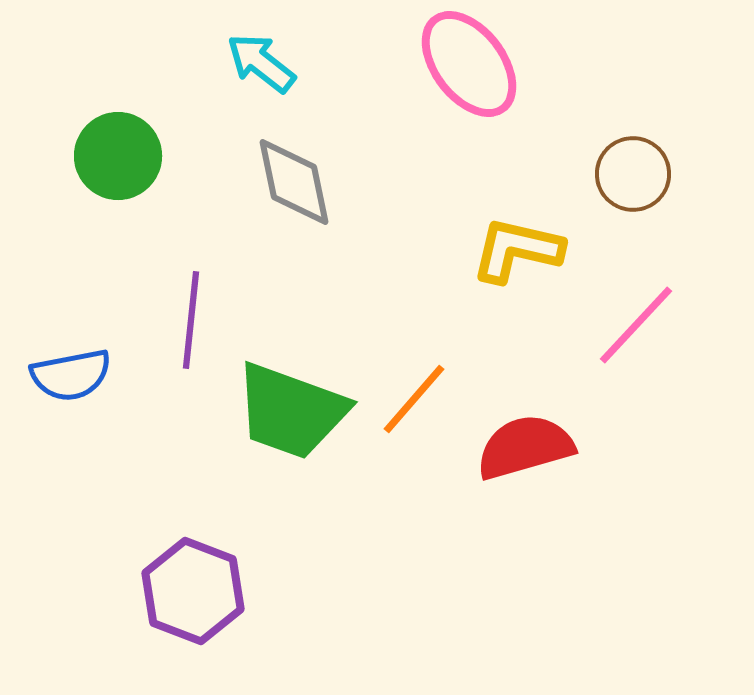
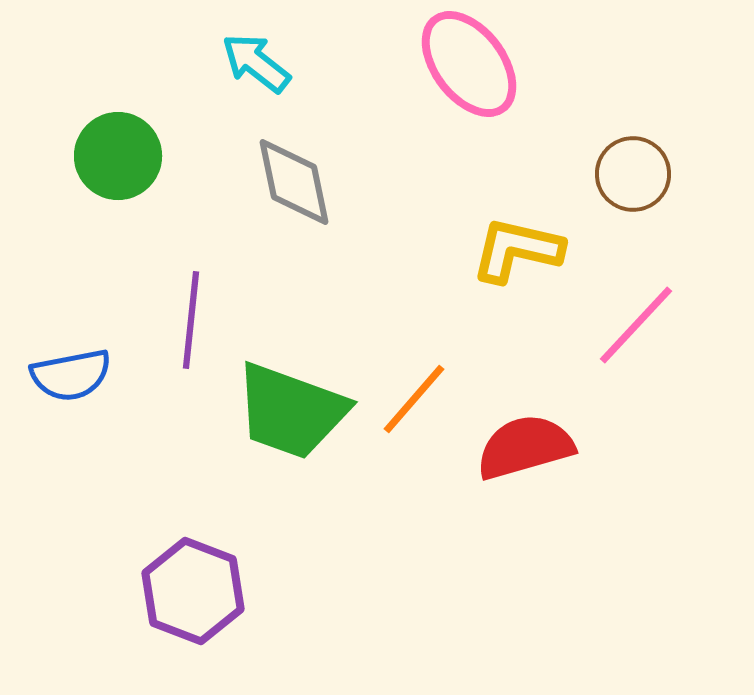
cyan arrow: moved 5 px left
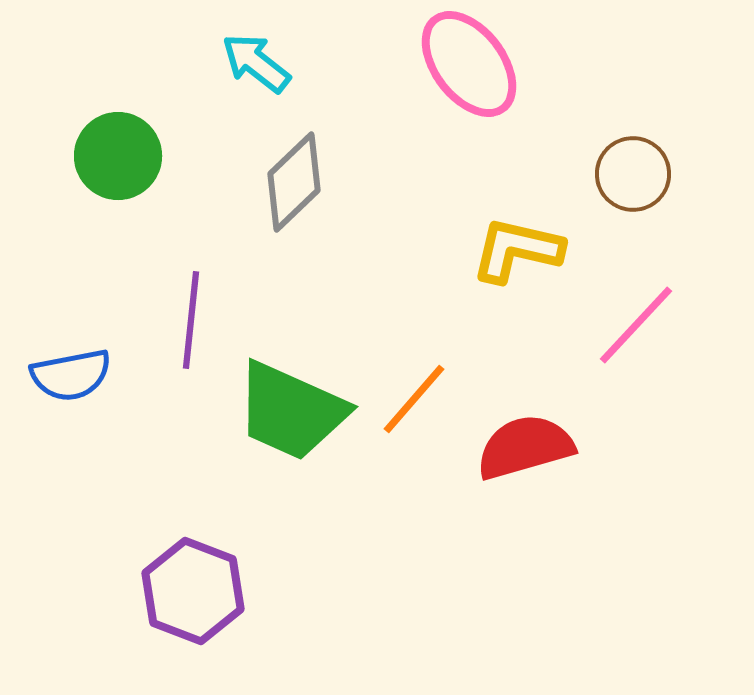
gray diamond: rotated 58 degrees clockwise
green trapezoid: rotated 4 degrees clockwise
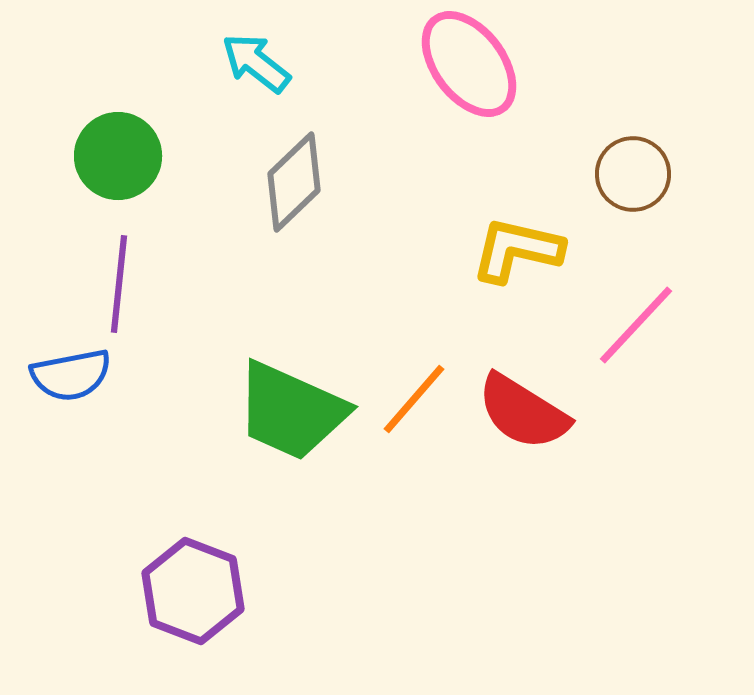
purple line: moved 72 px left, 36 px up
red semicircle: moved 2 px left, 35 px up; rotated 132 degrees counterclockwise
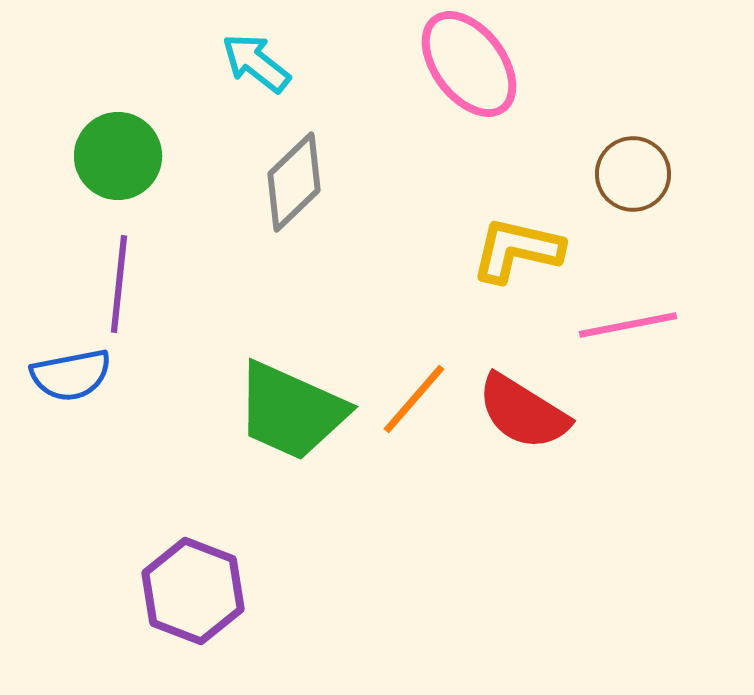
pink line: moved 8 px left; rotated 36 degrees clockwise
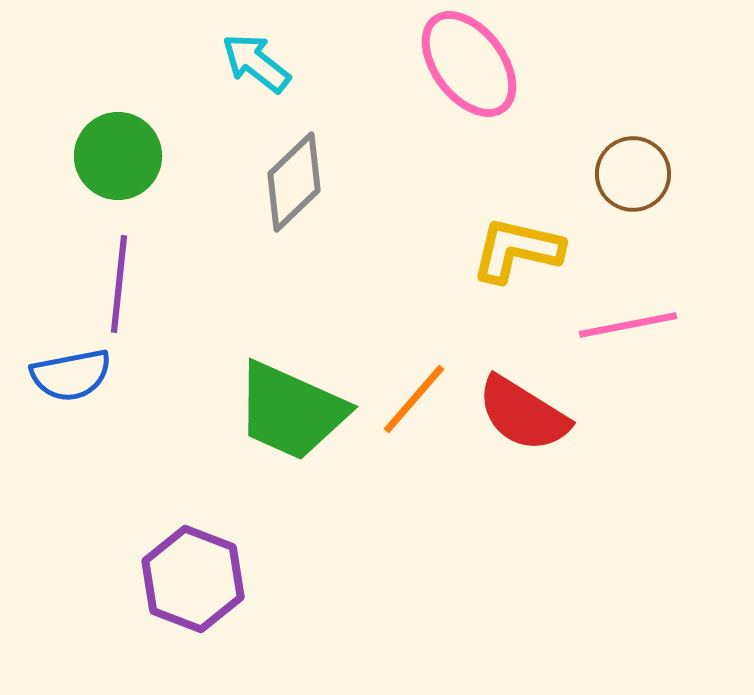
red semicircle: moved 2 px down
purple hexagon: moved 12 px up
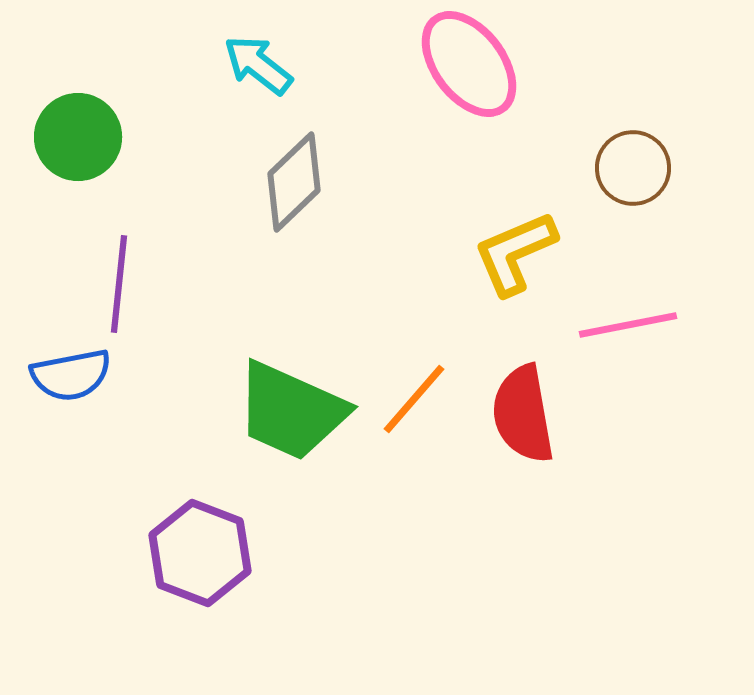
cyan arrow: moved 2 px right, 2 px down
green circle: moved 40 px left, 19 px up
brown circle: moved 6 px up
yellow L-shape: moved 2 px left, 3 px down; rotated 36 degrees counterclockwise
red semicircle: rotated 48 degrees clockwise
purple hexagon: moved 7 px right, 26 px up
